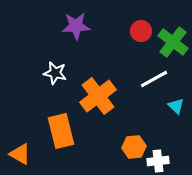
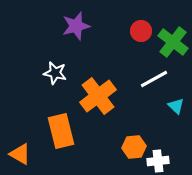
purple star: rotated 12 degrees counterclockwise
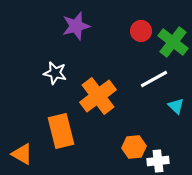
orange triangle: moved 2 px right
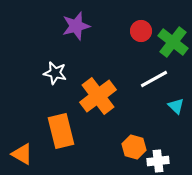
orange hexagon: rotated 20 degrees clockwise
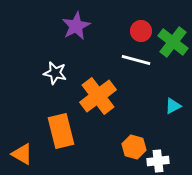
purple star: rotated 12 degrees counterclockwise
white line: moved 18 px left, 19 px up; rotated 44 degrees clockwise
cyan triangle: moved 3 px left; rotated 48 degrees clockwise
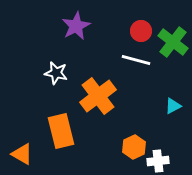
white star: moved 1 px right
orange hexagon: rotated 20 degrees clockwise
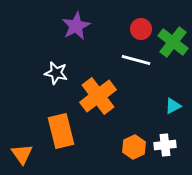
red circle: moved 2 px up
orange triangle: rotated 25 degrees clockwise
white cross: moved 7 px right, 16 px up
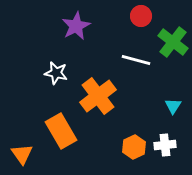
red circle: moved 13 px up
cyan triangle: rotated 30 degrees counterclockwise
orange rectangle: rotated 16 degrees counterclockwise
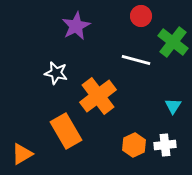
orange rectangle: moved 5 px right
orange hexagon: moved 2 px up
orange triangle: rotated 35 degrees clockwise
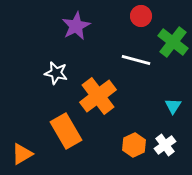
white cross: rotated 30 degrees counterclockwise
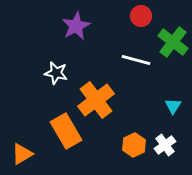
orange cross: moved 2 px left, 4 px down
